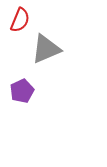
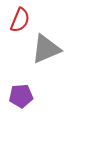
purple pentagon: moved 1 px left, 5 px down; rotated 20 degrees clockwise
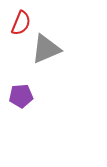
red semicircle: moved 1 px right, 3 px down
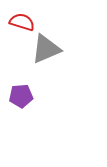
red semicircle: moved 1 px right, 1 px up; rotated 95 degrees counterclockwise
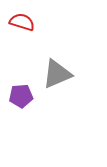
gray triangle: moved 11 px right, 25 px down
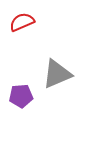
red semicircle: rotated 40 degrees counterclockwise
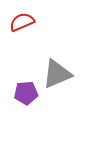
purple pentagon: moved 5 px right, 3 px up
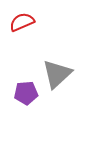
gray triangle: rotated 20 degrees counterclockwise
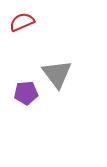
gray triangle: rotated 24 degrees counterclockwise
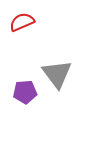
purple pentagon: moved 1 px left, 1 px up
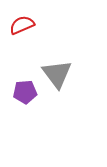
red semicircle: moved 3 px down
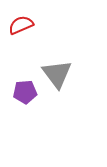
red semicircle: moved 1 px left
